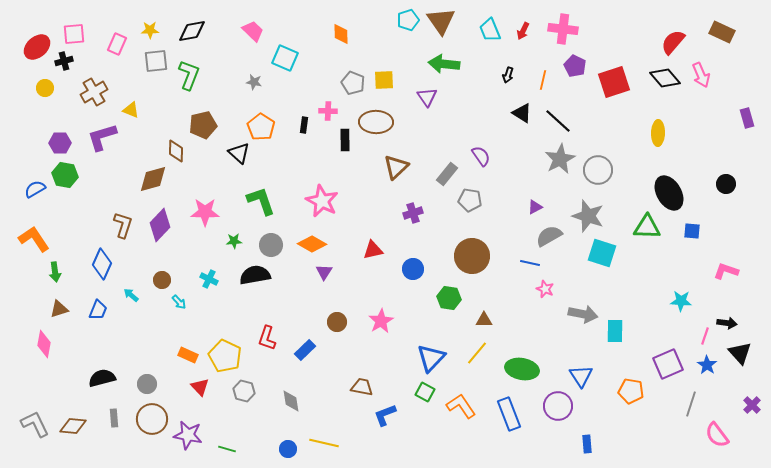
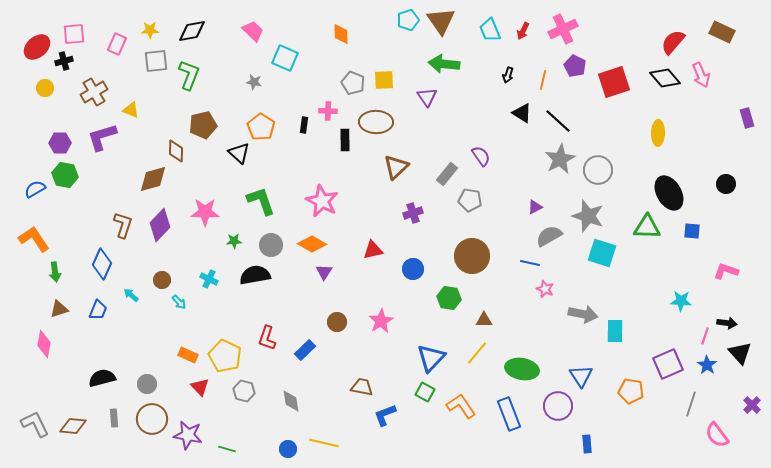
pink cross at (563, 29): rotated 32 degrees counterclockwise
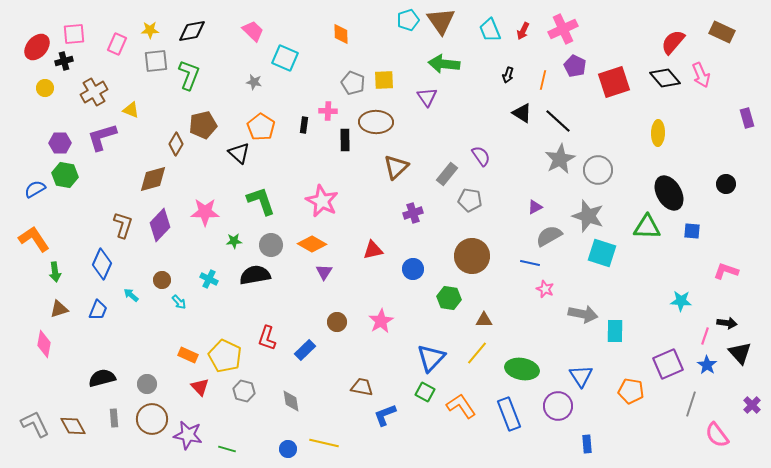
red ellipse at (37, 47): rotated 8 degrees counterclockwise
brown diamond at (176, 151): moved 7 px up; rotated 30 degrees clockwise
brown diamond at (73, 426): rotated 56 degrees clockwise
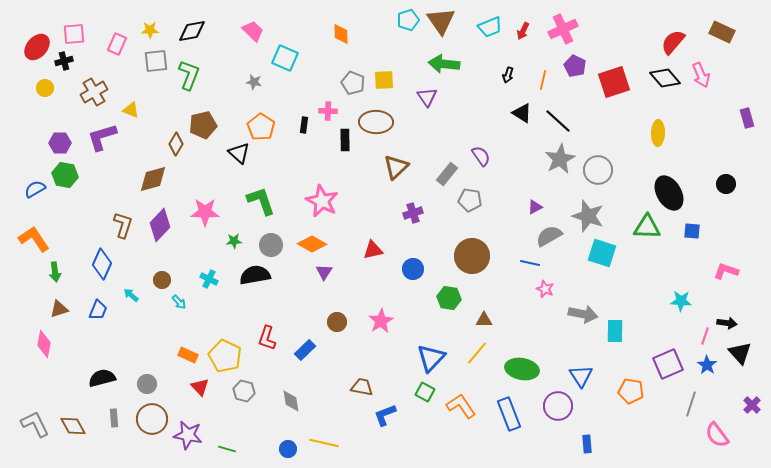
cyan trapezoid at (490, 30): moved 3 px up; rotated 90 degrees counterclockwise
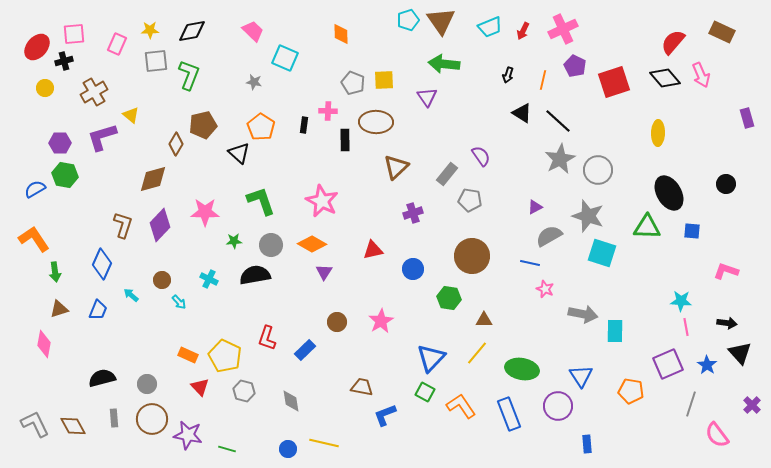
yellow triangle at (131, 110): moved 5 px down; rotated 18 degrees clockwise
pink line at (705, 336): moved 19 px left, 9 px up; rotated 30 degrees counterclockwise
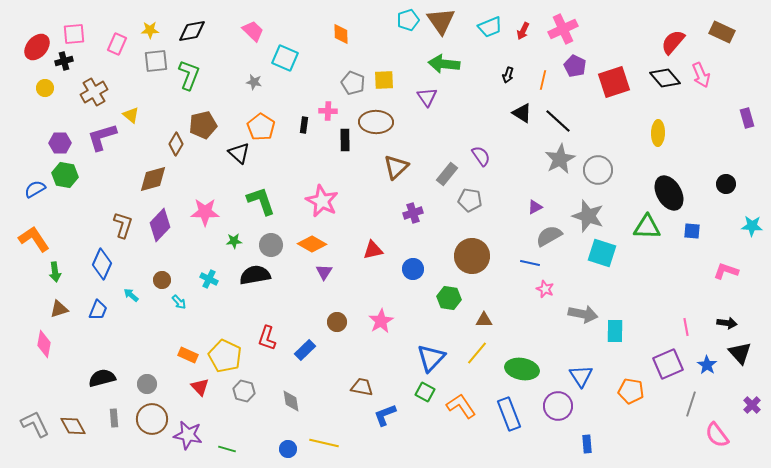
cyan star at (681, 301): moved 71 px right, 75 px up
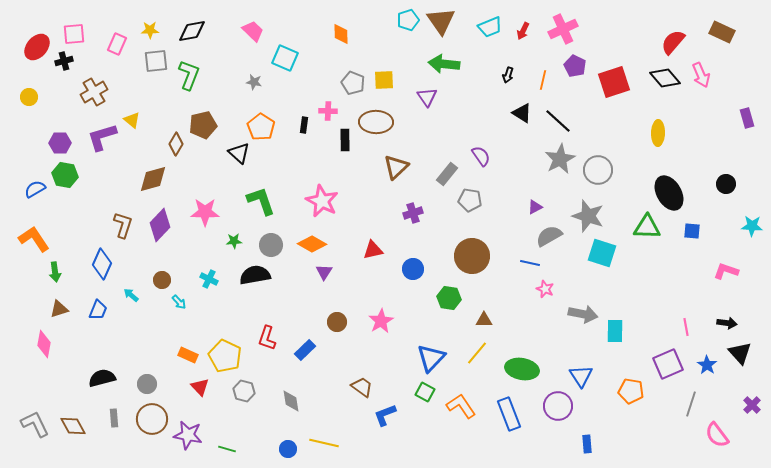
yellow circle at (45, 88): moved 16 px left, 9 px down
yellow triangle at (131, 115): moved 1 px right, 5 px down
brown trapezoid at (362, 387): rotated 25 degrees clockwise
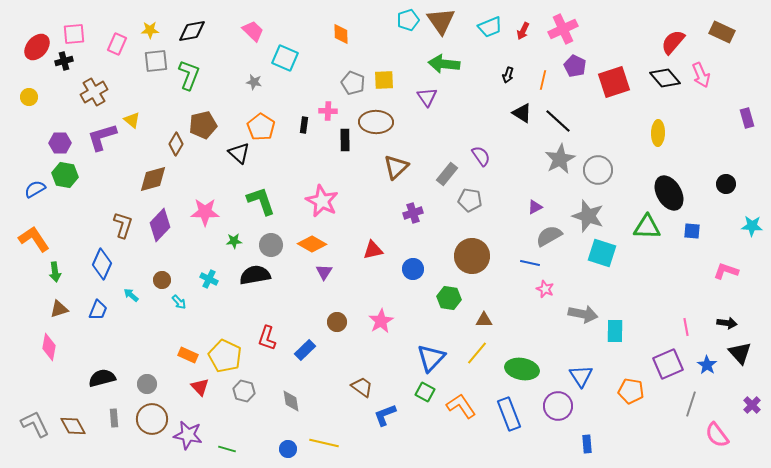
pink diamond at (44, 344): moved 5 px right, 3 px down
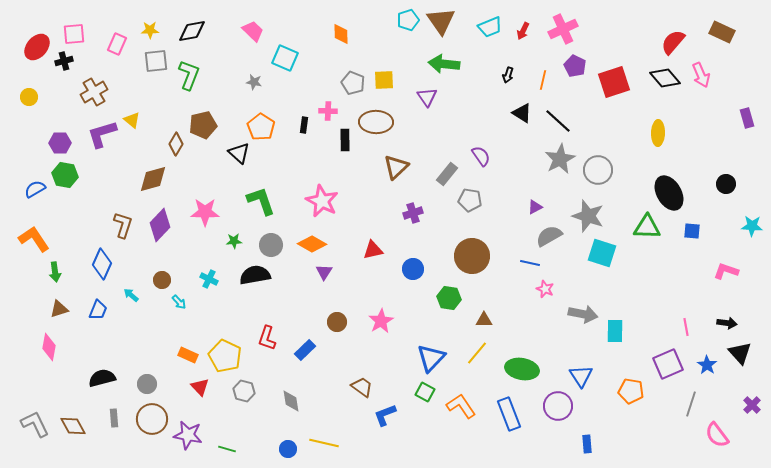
purple L-shape at (102, 137): moved 3 px up
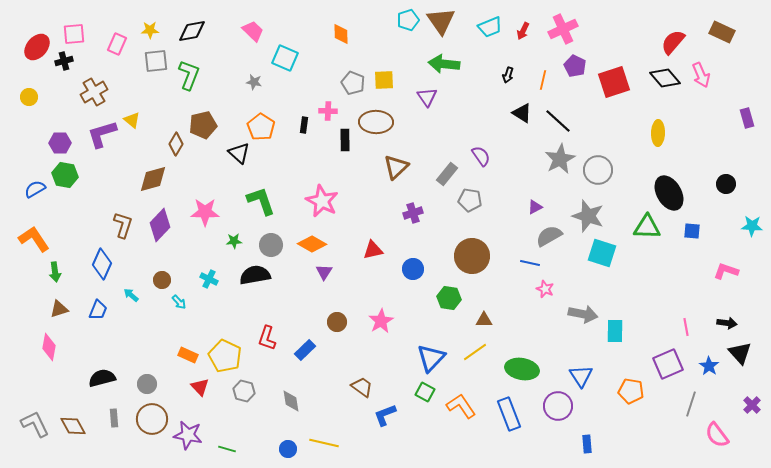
yellow line at (477, 353): moved 2 px left, 1 px up; rotated 15 degrees clockwise
blue star at (707, 365): moved 2 px right, 1 px down
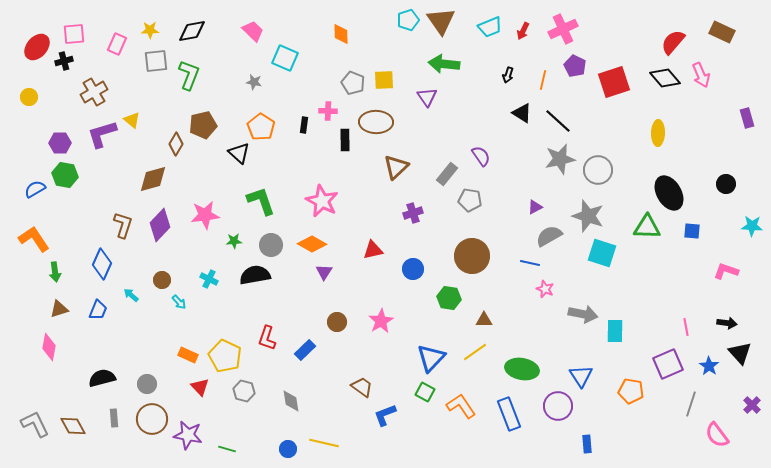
gray star at (560, 159): rotated 16 degrees clockwise
pink star at (205, 212): moved 3 px down; rotated 8 degrees counterclockwise
